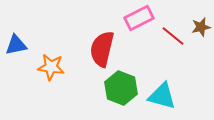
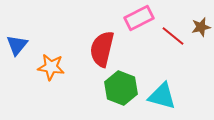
blue triangle: moved 1 px right; rotated 40 degrees counterclockwise
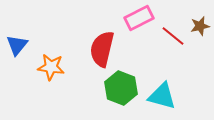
brown star: moved 1 px left, 1 px up
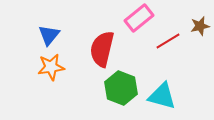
pink rectangle: rotated 12 degrees counterclockwise
red line: moved 5 px left, 5 px down; rotated 70 degrees counterclockwise
blue triangle: moved 32 px right, 10 px up
orange star: rotated 16 degrees counterclockwise
